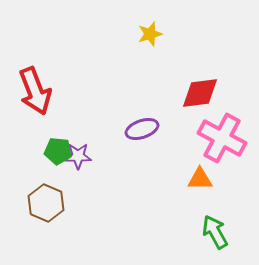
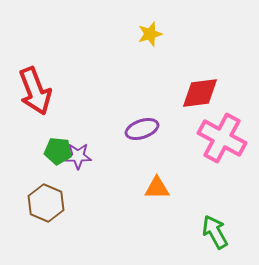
orange triangle: moved 43 px left, 9 px down
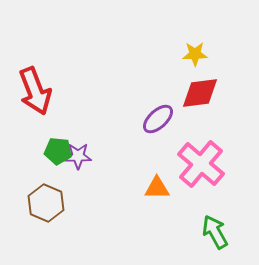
yellow star: moved 45 px right, 20 px down; rotated 15 degrees clockwise
purple ellipse: moved 16 px right, 10 px up; rotated 24 degrees counterclockwise
pink cross: moved 21 px left, 26 px down; rotated 12 degrees clockwise
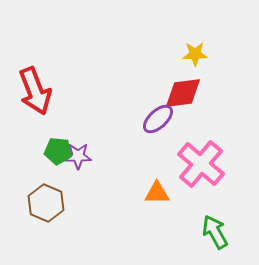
red diamond: moved 17 px left
orange triangle: moved 5 px down
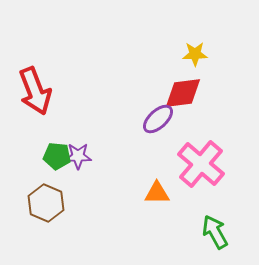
green pentagon: moved 1 px left, 5 px down
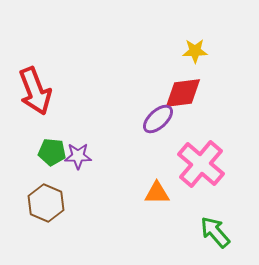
yellow star: moved 3 px up
green pentagon: moved 5 px left, 4 px up
green arrow: rotated 12 degrees counterclockwise
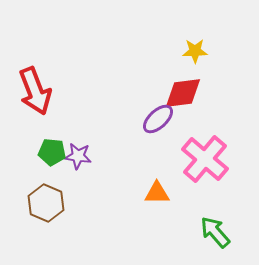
purple star: rotated 8 degrees clockwise
pink cross: moved 4 px right, 5 px up
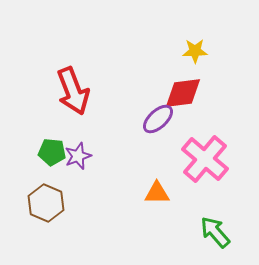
red arrow: moved 38 px right
purple star: rotated 28 degrees counterclockwise
